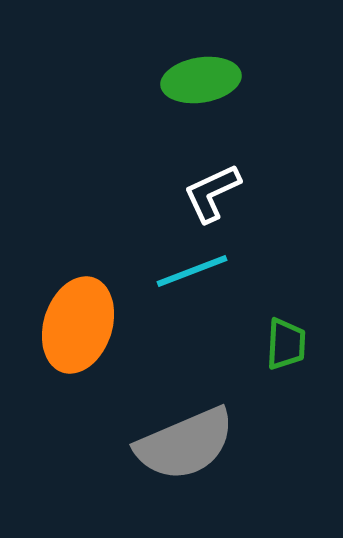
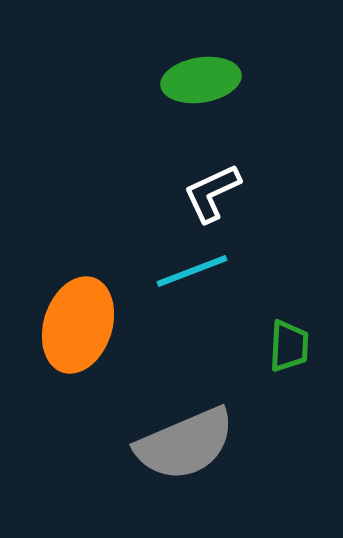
green trapezoid: moved 3 px right, 2 px down
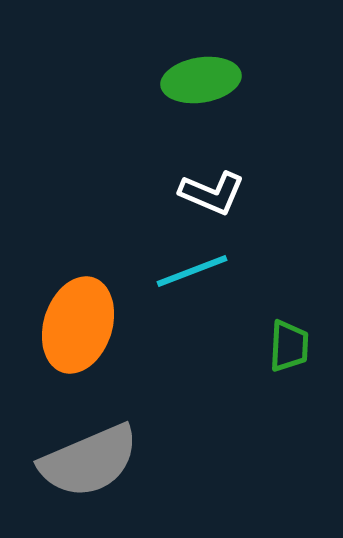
white L-shape: rotated 132 degrees counterclockwise
gray semicircle: moved 96 px left, 17 px down
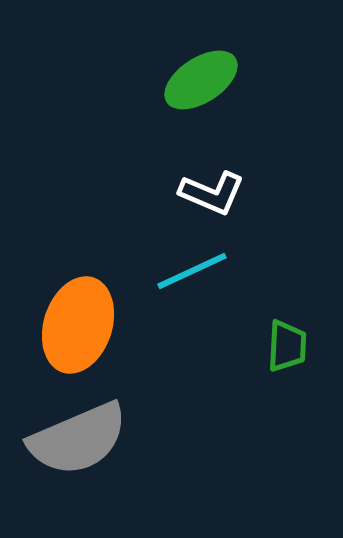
green ellipse: rotated 24 degrees counterclockwise
cyan line: rotated 4 degrees counterclockwise
green trapezoid: moved 2 px left
gray semicircle: moved 11 px left, 22 px up
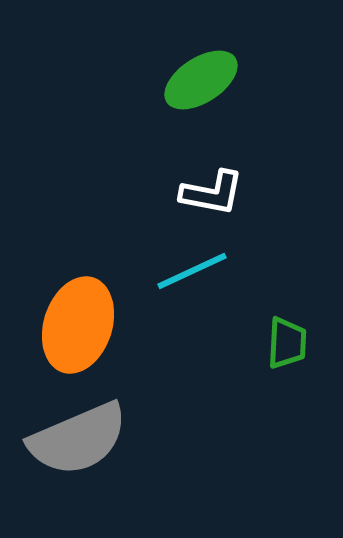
white L-shape: rotated 12 degrees counterclockwise
green trapezoid: moved 3 px up
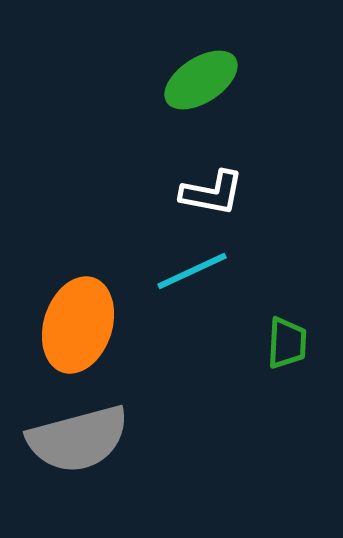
gray semicircle: rotated 8 degrees clockwise
